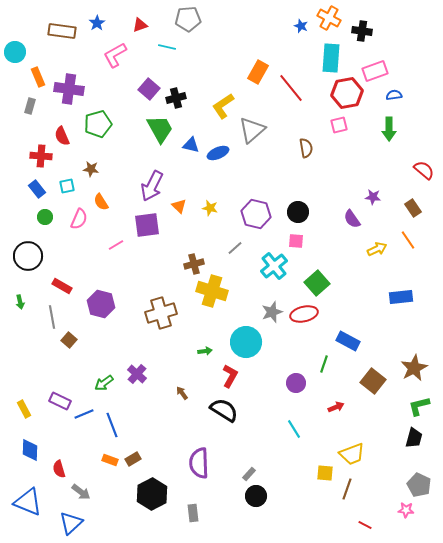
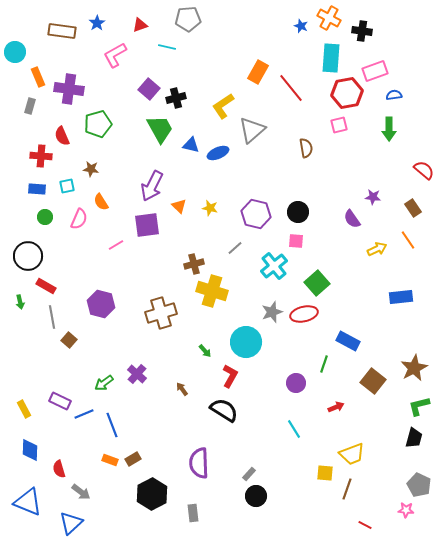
blue rectangle at (37, 189): rotated 48 degrees counterclockwise
red rectangle at (62, 286): moved 16 px left
green arrow at (205, 351): rotated 56 degrees clockwise
brown arrow at (182, 393): moved 4 px up
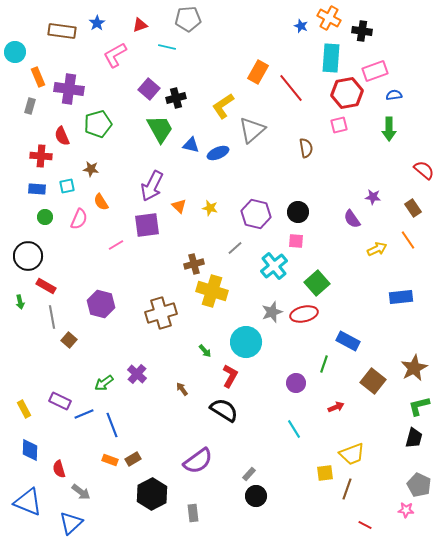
purple semicircle at (199, 463): moved 1 px left, 2 px up; rotated 124 degrees counterclockwise
yellow square at (325, 473): rotated 12 degrees counterclockwise
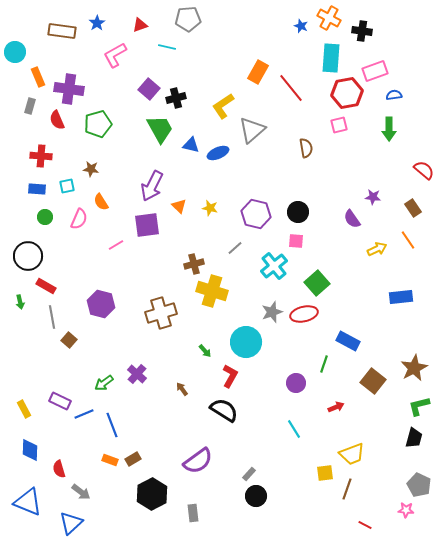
red semicircle at (62, 136): moved 5 px left, 16 px up
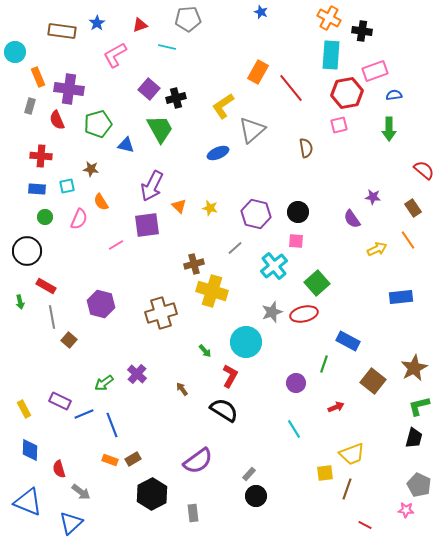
blue star at (301, 26): moved 40 px left, 14 px up
cyan rectangle at (331, 58): moved 3 px up
blue triangle at (191, 145): moved 65 px left
black circle at (28, 256): moved 1 px left, 5 px up
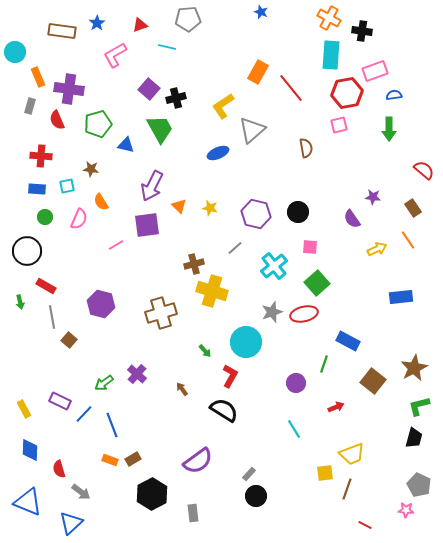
pink square at (296, 241): moved 14 px right, 6 px down
blue line at (84, 414): rotated 24 degrees counterclockwise
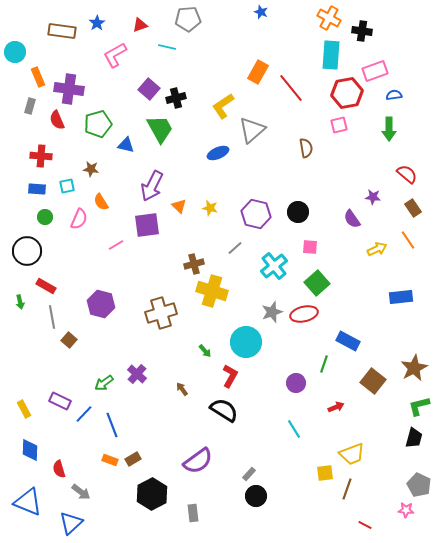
red semicircle at (424, 170): moved 17 px left, 4 px down
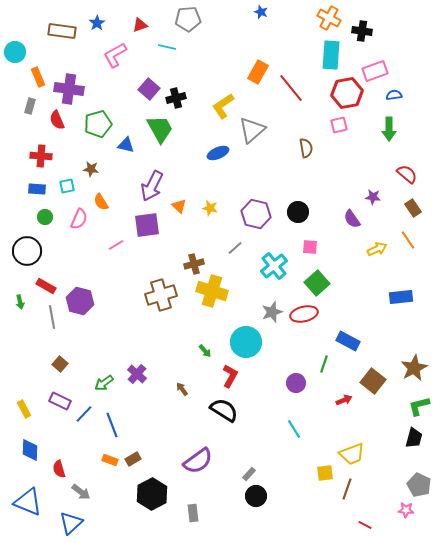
purple hexagon at (101, 304): moved 21 px left, 3 px up
brown cross at (161, 313): moved 18 px up
brown square at (69, 340): moved 9 px left, 24 px down
red arrow at (336, 407): moved 8 px right, 7 px up
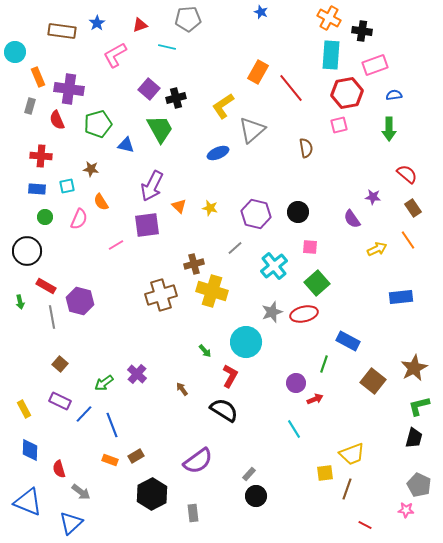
pink rectangle at (375, 71): moved 6 px up
red arrow at (344, 400): moved 29 px left, 1 px up
brown rectangle at (133, 459): moved 3 px right, 3 px up
